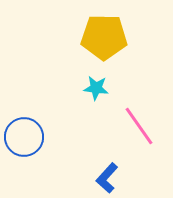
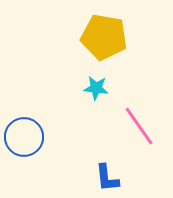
yellow pentagon: rotated 9 degrees clockwise
blue L-shape: rotated 48 degrees counterclockwise
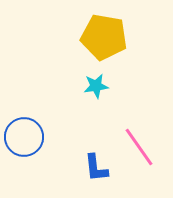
cyan star: moved 2 px up; rotated 15 degrees counterclockwise
pink line: moved 21 px down
blue L-shape: moved 11 px left, 10 px up
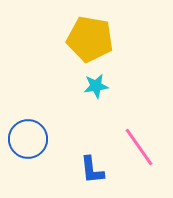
yellow pentagon: moved 14 px left, 2 px down
blue circle: moved 4 px right, 2 px down
blue L-shape: moved 4 px left, 2 px down
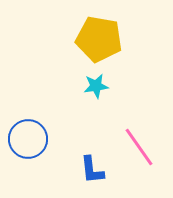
yellow pentagon: moved 9 px right
